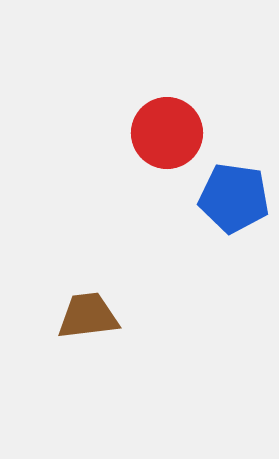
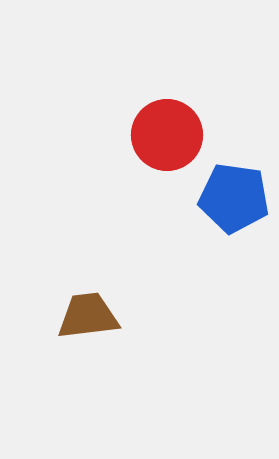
red circle: moved 2 px down
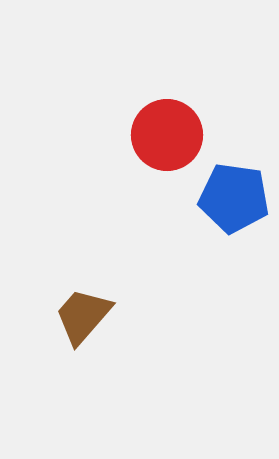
brown trapezoid: moved 5 px left; rotated 42 degrees counterclockwise
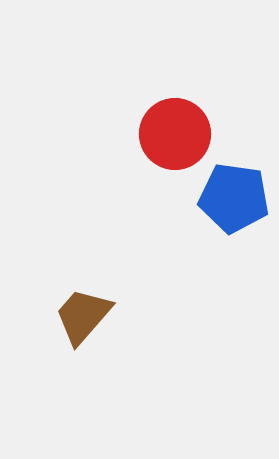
red circle: moved 8 px right, 1 px up
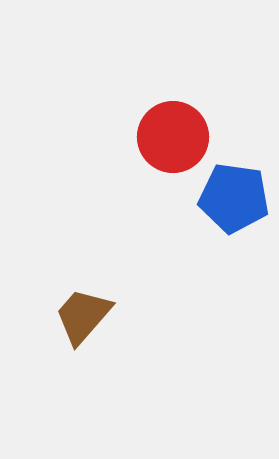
red circle: moved 2 px left, 3 px down
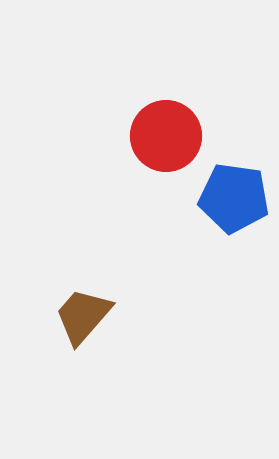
red circle: moved 7 px left, 1 px up
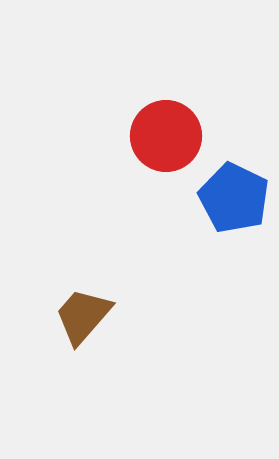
blue pentagon: rotated 18 degrees clockwise
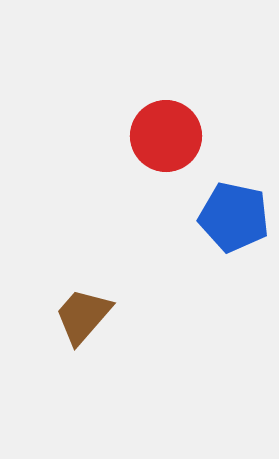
blue pentagon: moved 19 px down; rotated 14 degrees counterclockwise
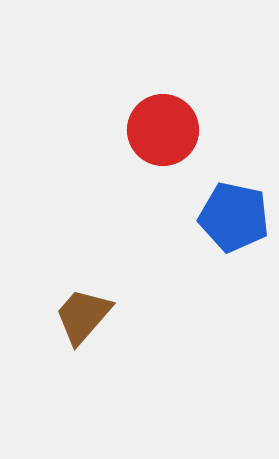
red circle: moved 3 px left, 6 px up
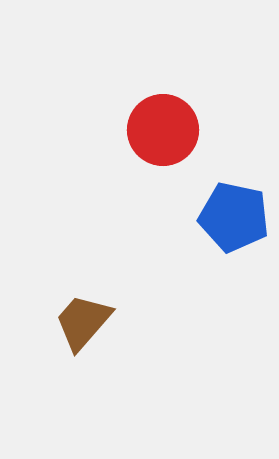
brown trapezoid: moved 6 px down
